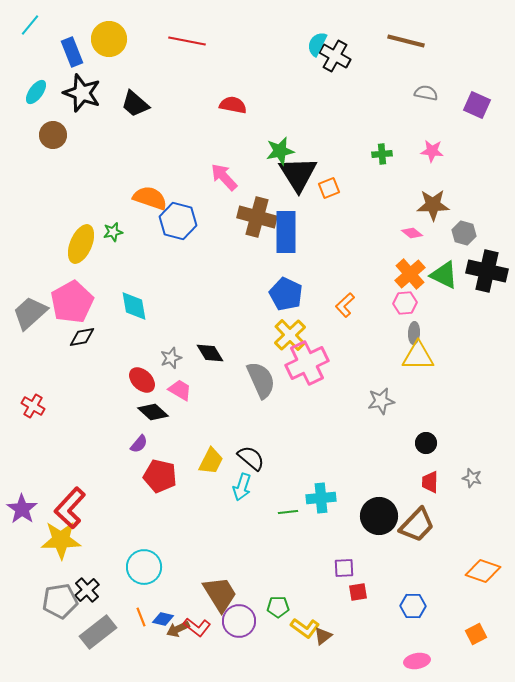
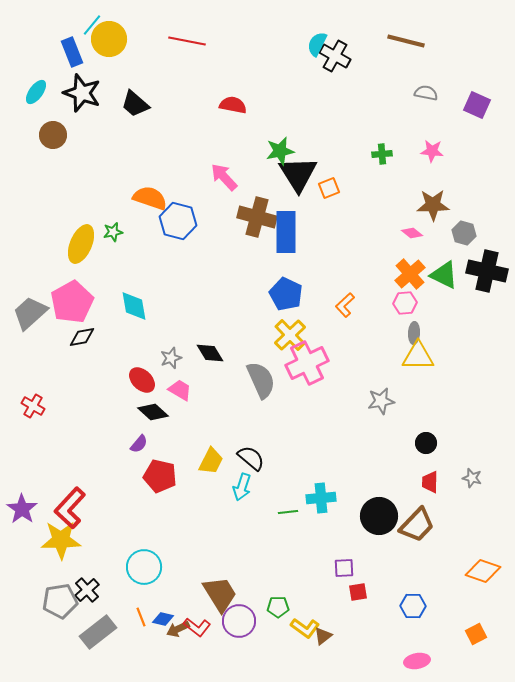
cyan line at (30, 25): moved 62 px right
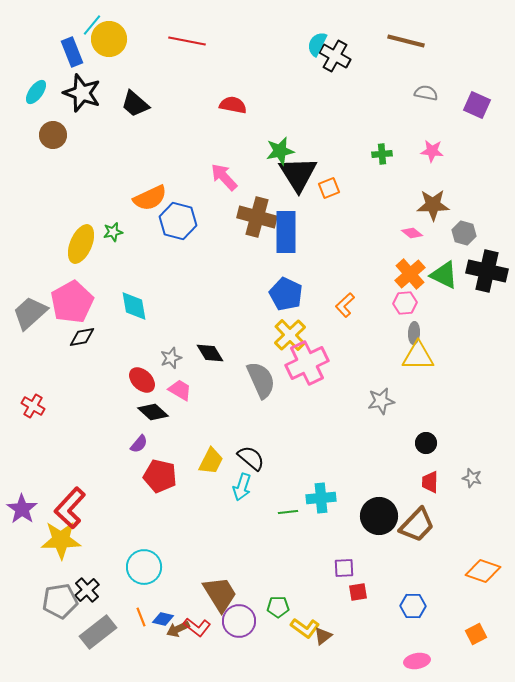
orange semicircle at (150, 198): rotated 136 degrees clockwise
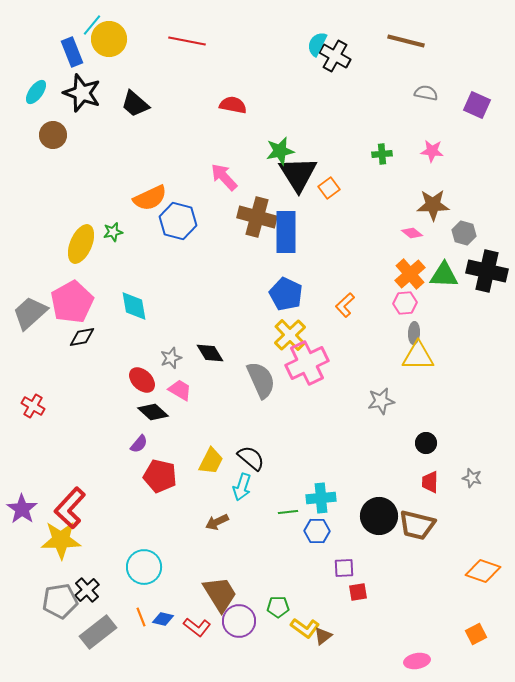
orange square at (329, 188): rotated 15 degrees counterclockwise
green triangle at (444, 275): rotated 24 degrees counterclockwise
brown trapezoid at (417, 525): rotated 60 degrees clockwise
blue hexagon at (413, 606): moved 96 px left, 75 px up
brown arrow at (178, 629): moved 39 px right, 107 px up
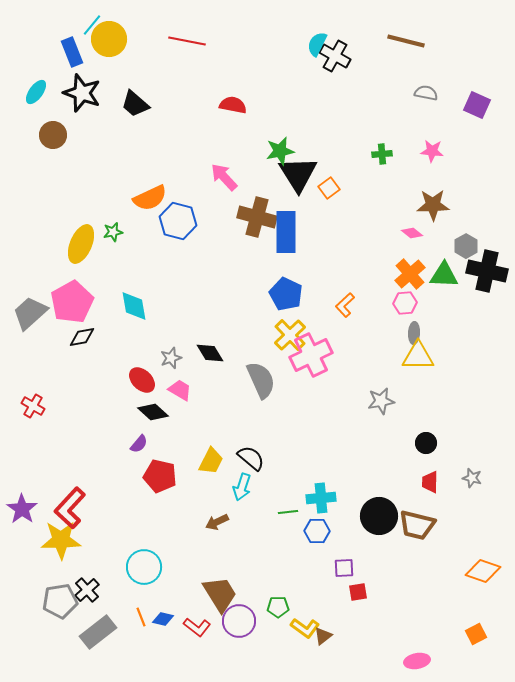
gray hexagon at (464, 233): moved 2 px right, 13 px down; rotated 15 degrees clockwise
pink cross at (307, 363): moved 4 px right, 8 px up
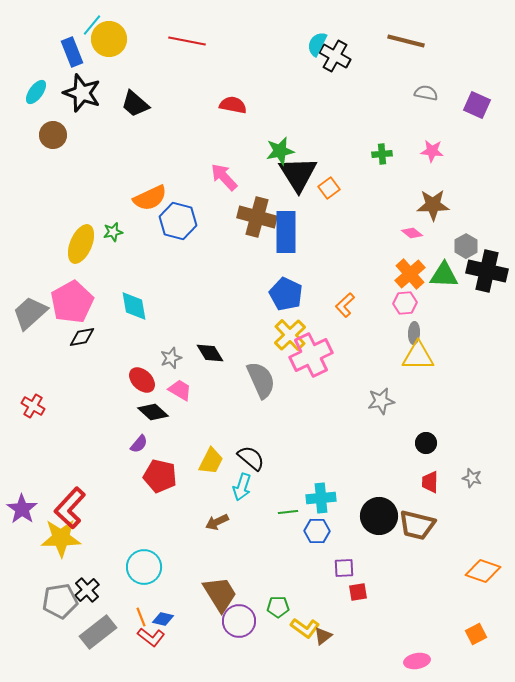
yellow star at (61, 540): moved 2 px up
red L-shape at (197, 627): moved 46 px left, 10 px down
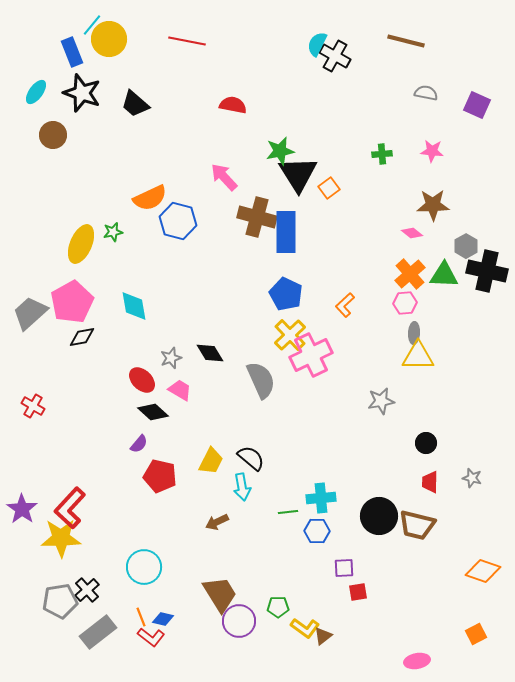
cyan arrow at (242, 487): rotated 28 degrees counterclockwise
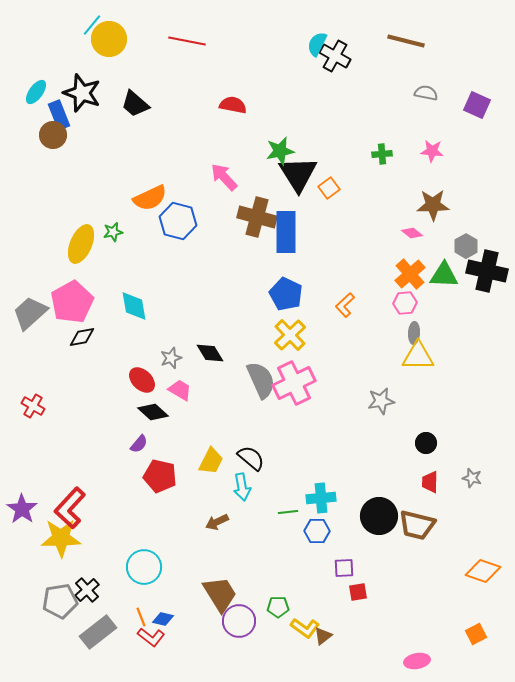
blue rectangle at (72, 52): moved 13 px left, 63 px down
pink cross at (311, 355): moved 17 px left, 28 px down
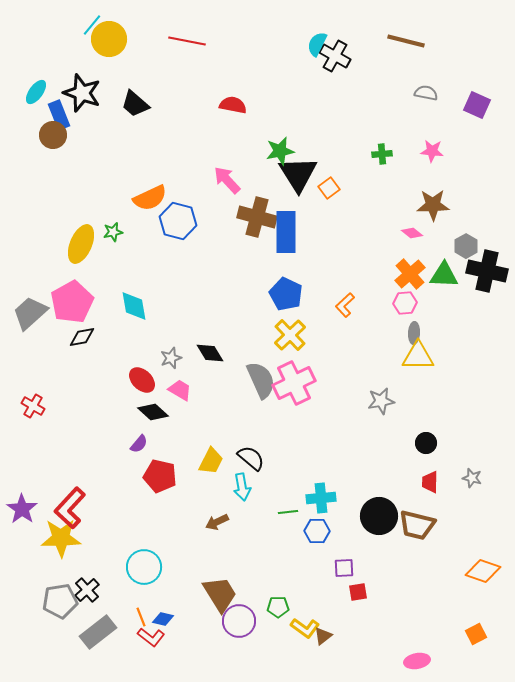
pink arrow at (224, 177): moved 3 px right, 3 px down
